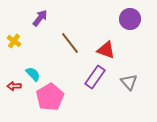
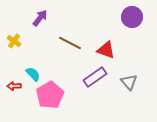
purple circle: moved 2 px right, 2 px up
brown line: rotated 25 degrees counterclockwise
purple rectangle: rotated 20 degrees clockwise
pink pentagon: moved 2 px up
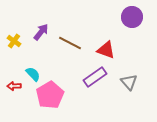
purple arrow: moved 1 px right, 14 px down
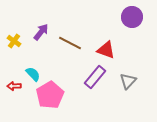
purple rectangle: rotated 15 degrees counterclockwise
gray triangle: moved 1 px left, 1 px up; rotated 24 degrees clockwise
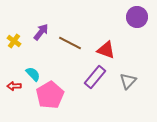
purple circle: moved 5 px right
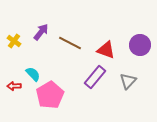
purple circle: moved 3 px right, 28 px down
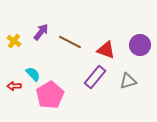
brown line: moved 1 px up
gray triangle: rotated 30 degrees clockwise
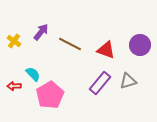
brown line: moved 2 px down
purple rectangle: moved 5 px right, 6 px down
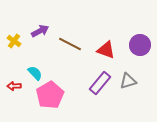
purple arrow: moved 1 px left, 1 px up; rotated 24 degrees clockwise
cyan semicircle: moved 2 px right, 1 px up
